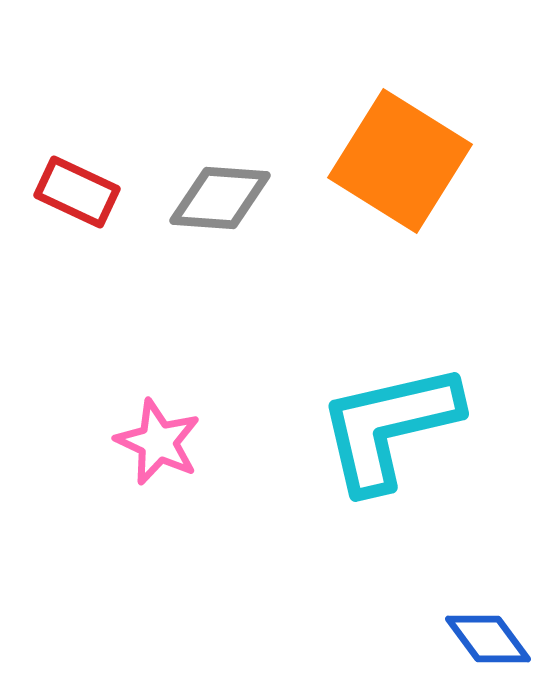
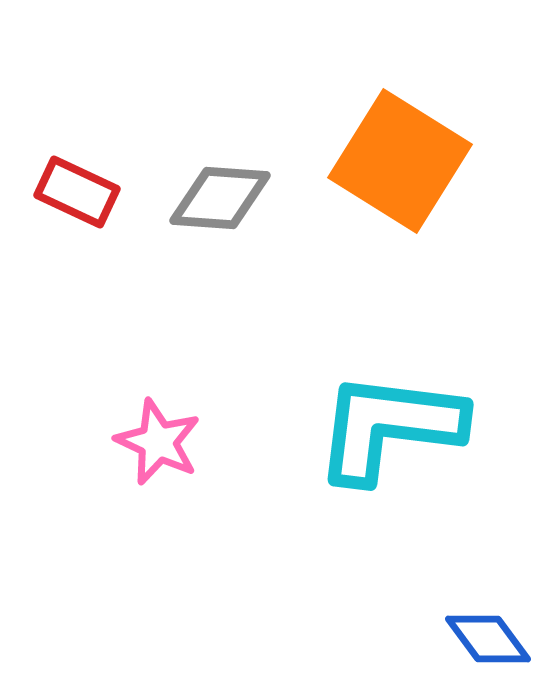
cyan L-shape: rotated 20 degrees clockwise
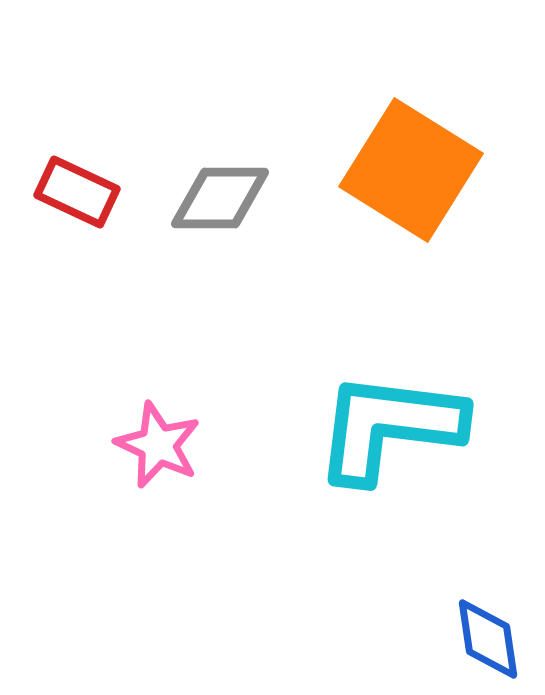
orange square: moved 11 px right, 9 px down
gray diamond: rotated 4 degrees counterclockwise
pink star: moved 3 px down
blue diamond: rotated 28 degrees clockwise
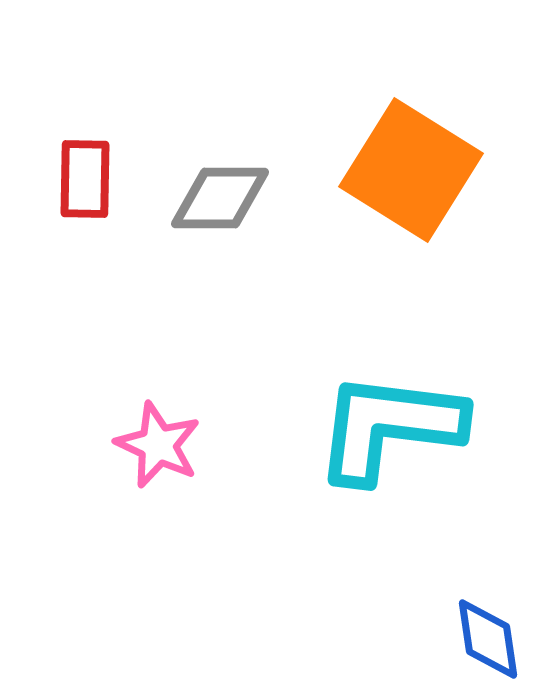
red rectangle: moved 8 px right, 13 px up; rotated 66 degrees clockwise
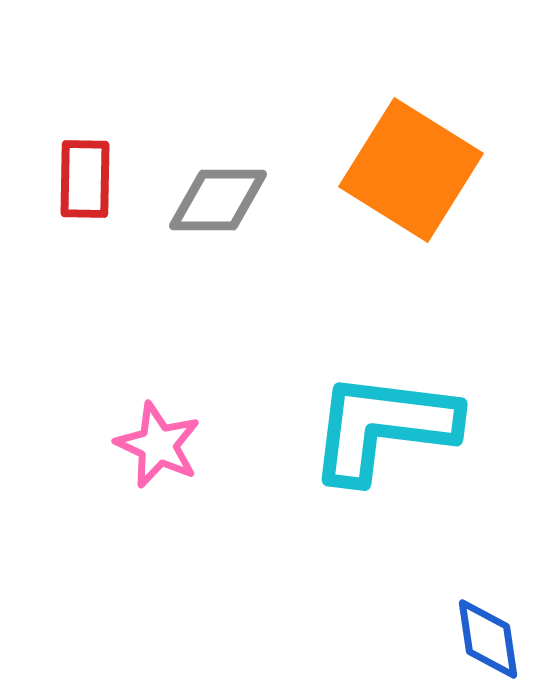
gray diamond: moved 2 px left, 2 px down
cyan L-shape: moved 6 px left
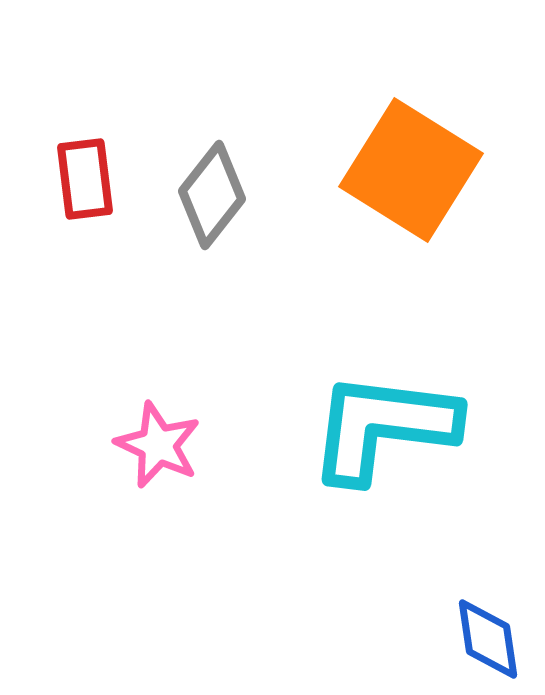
red rectangle: rotated 8 degrees counterclockwise
gray diamond: moved 6 px left, 5 px up; rotated 52 degrees counterclockwise
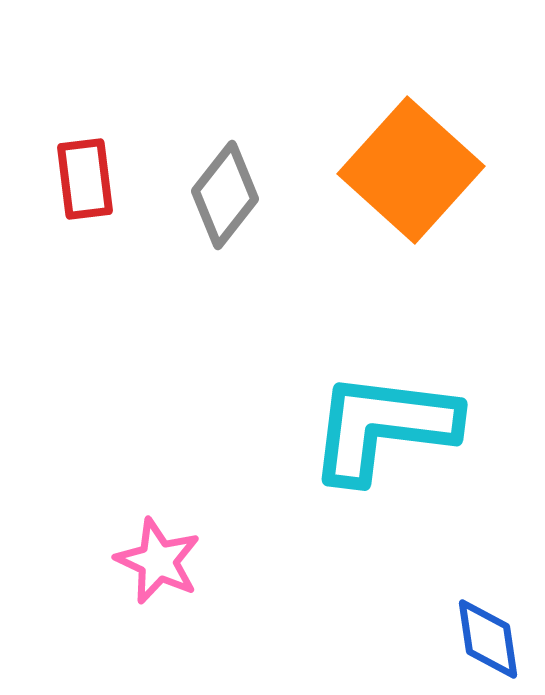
orange square: rotated 10 degrees clockwise
gray diamond: moved 13 px right
pink star: moved 116 px down
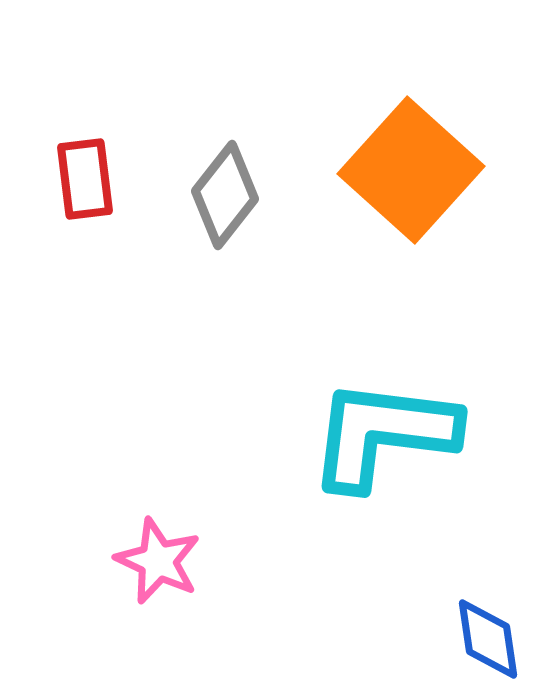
cyan L-shape: moved 7 px down
